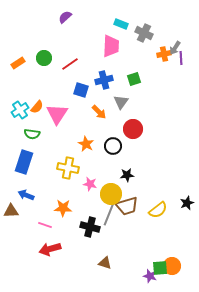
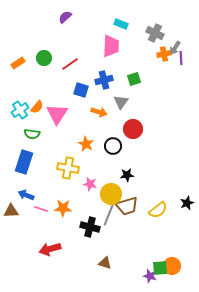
gray cross at (144, 33): moved 11 px right
orange arrow at (99, 112): rotated 28 degrees counterclockwise
pink line at (45, 225): moved 4 px left, 16 px up
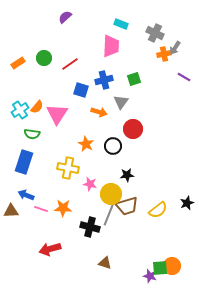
purple line at (181, 58): moved 3 px right, 19 px down; rotated 56 degrees counterclockwise
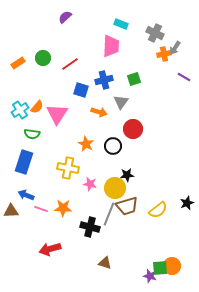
green circle at (44, 58): moved 1 px left
yellow circle at (111, 194): moved 4 px right, 6 px up
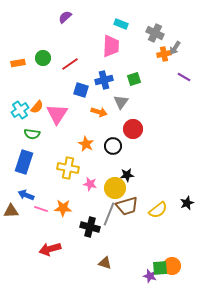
orange rectangle at (18, 63): rotated 24 degrees clockwise
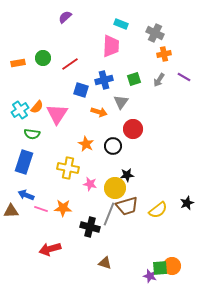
gray arrow at (175, 48): moved 16 px left, 32 px down
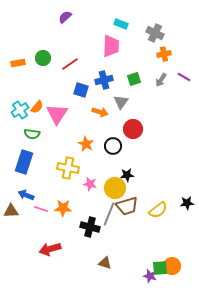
gray arrow at (159, 80): moved 2 px right
orange arrow at (99, 112): moved 1 px right
black star at (187, 203): rotated 16 degrees clockwise
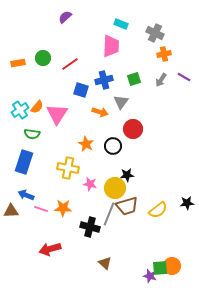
brown triangle at (105, 263): rotated 24 degrees clockwise
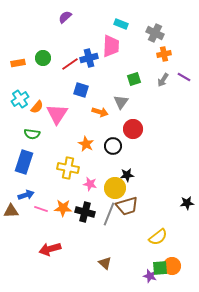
blue cross at (104, 80): moved 15 px left, 22 px up
gray arrow at (161, 80): moved 2 px right
cyan cross at (20, 110): moved 11 px up
blue arrow at (26, 195): rotated 140 degrees clockwise
yellow semicircle at (158, 210): moved 27 px down
black cross at (90, 227): moved 5 px left, 15 px up
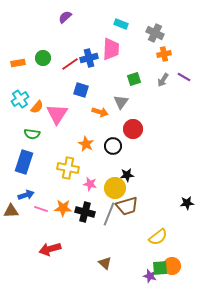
pink trapezoid at (111, 46): moved 3 px down
